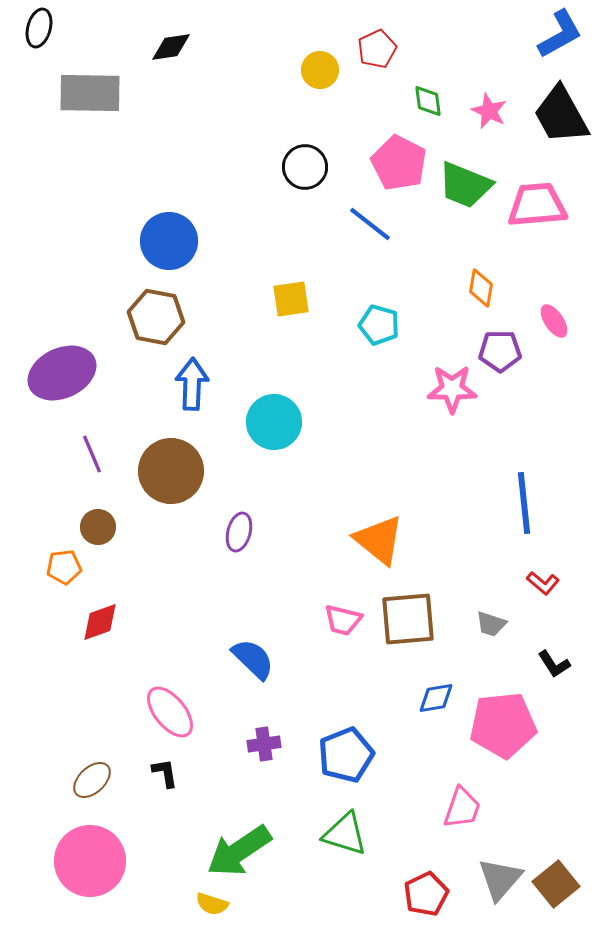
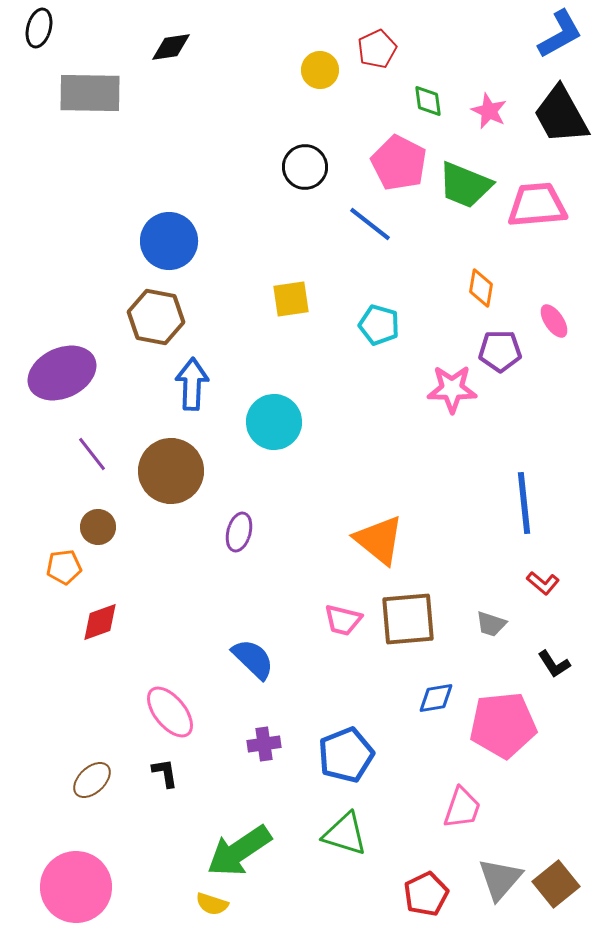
purple line at (92, 454): rotated 15 degrees counterclockwise
pink circle at (90, 861): moved 14 px left, 26 px down
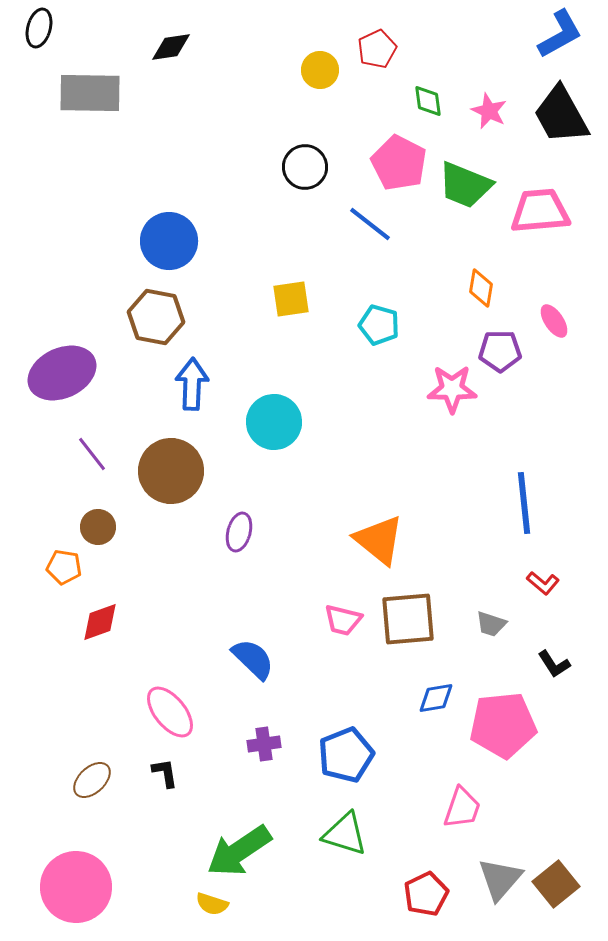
pink trapezoid at (537, 205): moved 3 px right, 6 px down
orange pentagon at (64, 567): rotated 16 degrees clockwise
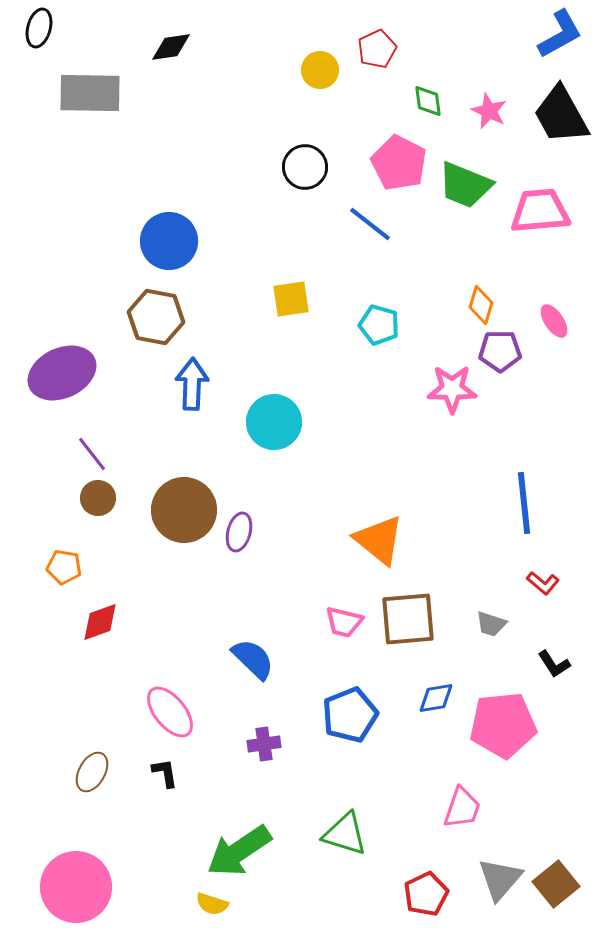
orange diamond at (481, 288): moved 17 px down; rotated 6 degrees clockwise
brown circle at (171, 471): moved 13 px right, 39 px down
brown circle at (98, 527): moved 29 px up
pink trapezoid at (343, 620): moved 1 px right, 2 px down
blue pentagon at (346, 755): moved 4 px right, 40 px up
brown ellipse at (92, 780): moved 8 px up; rotated 18 degrees counterclockwise
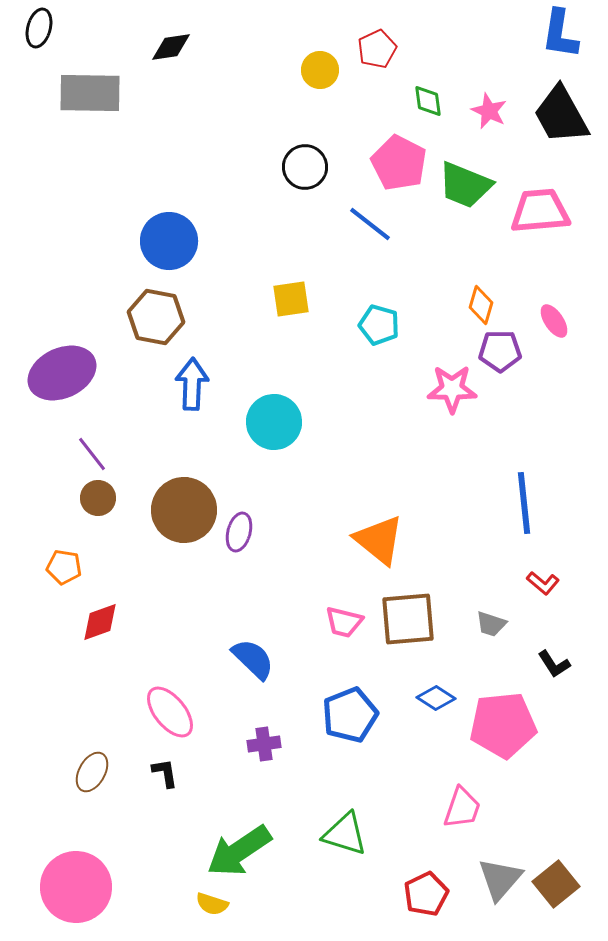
blue L-shape at (560, 34): rotated 128 degrees clockwise
blue diamond at (436, 698): rotated 42 degrees clockwise
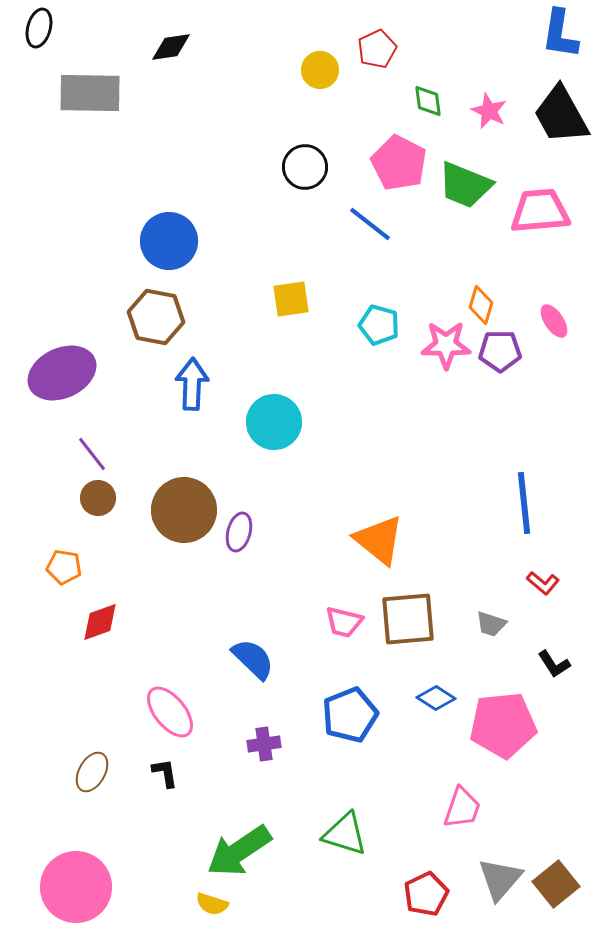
pink star at (452, 389): moved 6 px left, 44 px up
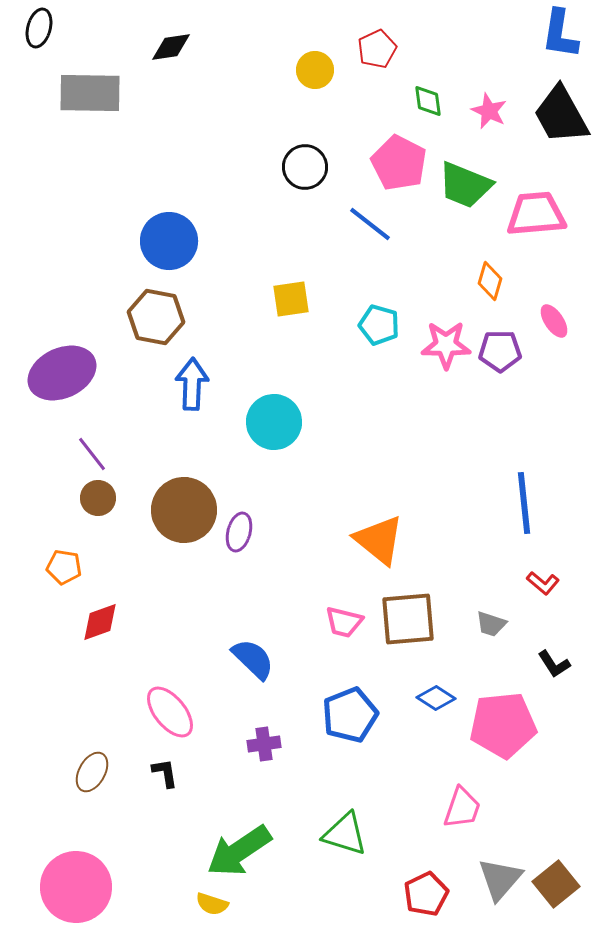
yellow circle at (320, 70): moved 5 px left
pink trapezoid at (540, 211): moved 4 px left, 3 px down
orange diamond at (481, 305): moved 9 px right, 24 px up
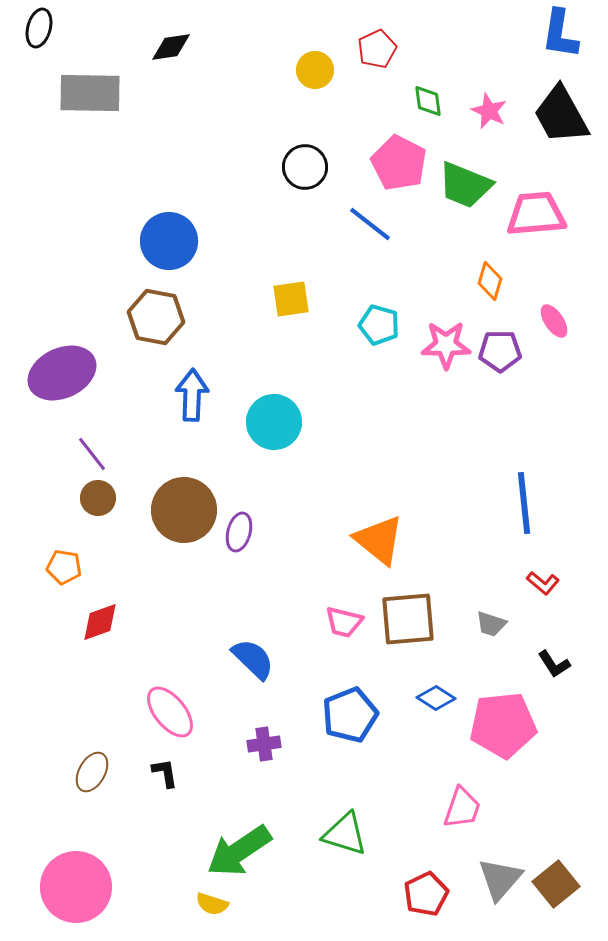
blue arrow at (192, 384): moved 11 px down
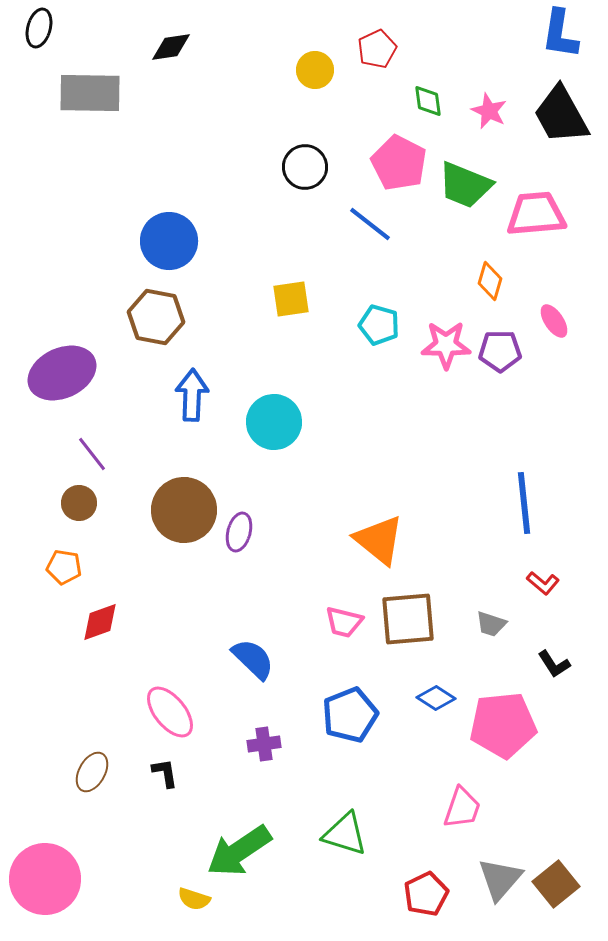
brown circle at (98, 498): moved 19 px left, 5 px down
pink circle at (76, 887): moved 31 px left, 8 px up
yellow semicircle at (212, 904): moved 18 px left, 5 px up
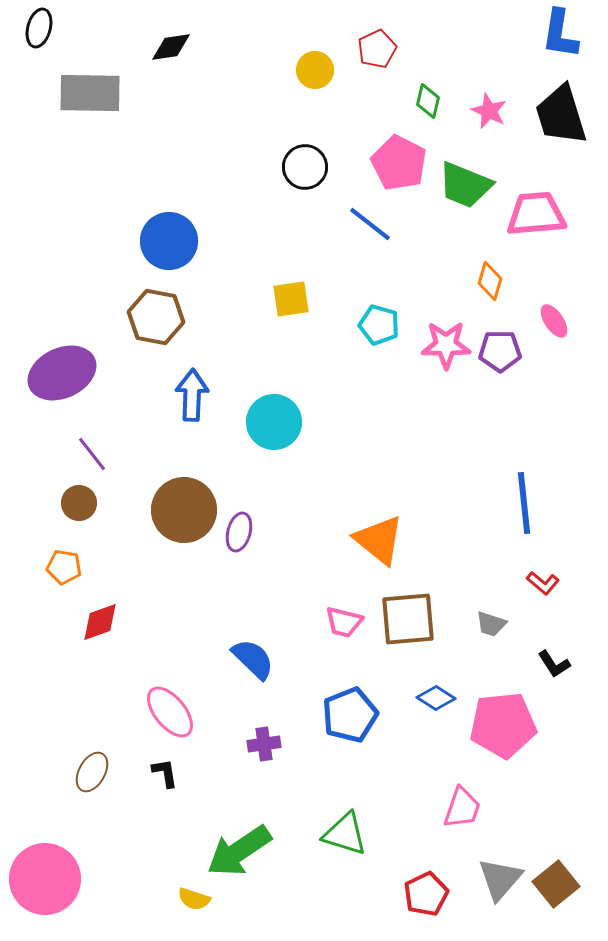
green diamond at (428, 101): rotated 20 degrees clockwise
black trapezoid at (561, 115): rotated 12 degrees clockwise
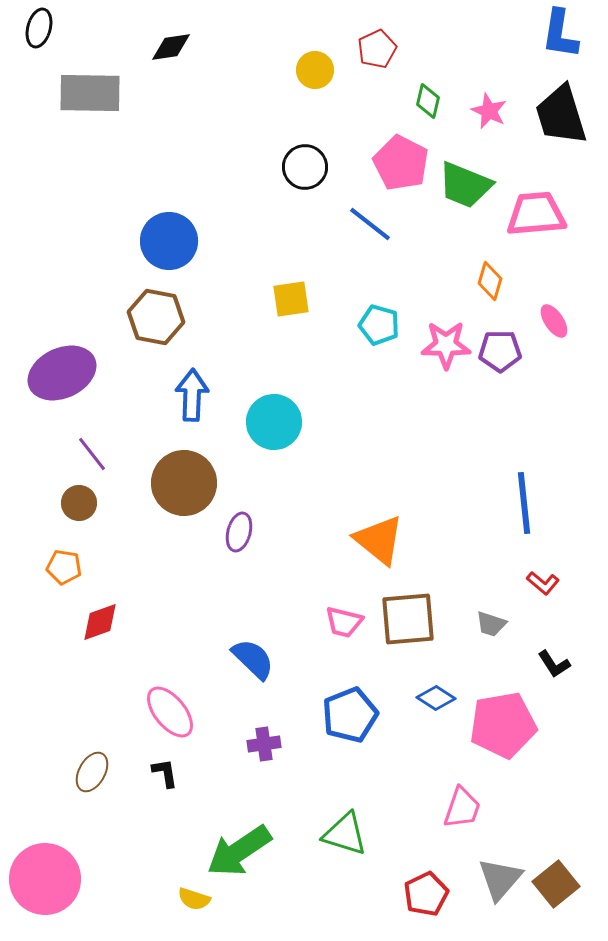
pink pentagon at (399, 163): moved 2 px right
brown circle at (184, 510): moved 27 px up
pink pentagon at (503, 725): rotated 4 degrees counterclockwise
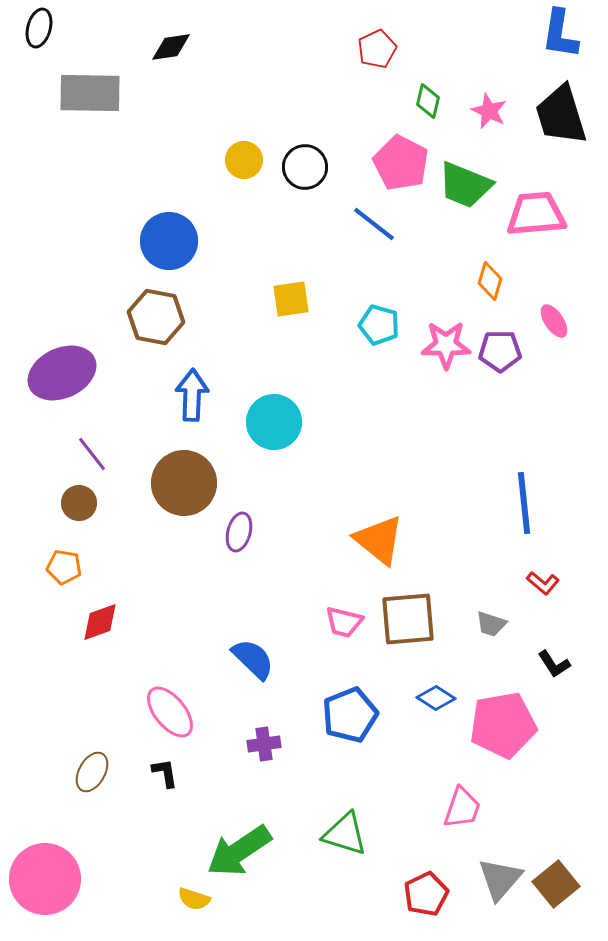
yellow circle at (315, 70): moved 71 px left, 90 px down
blue line at (370, 224): moved 4 px right
